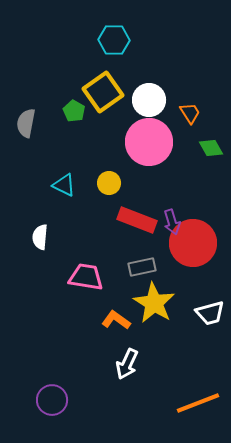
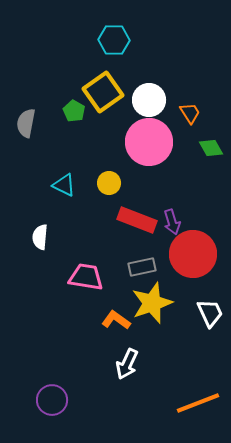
red circle: moved 11 px down
yellow star: moved 2 px left; rotated 21 degrees clockwise
white trapezoid: rotated 100 degrees counterclockwise
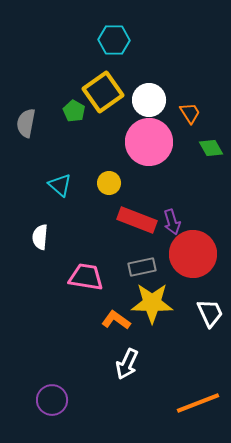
cyan triangle: moved 4 px left; rotated 15 degrees clockwise
yellow star: rotated 21 degrees clockwise
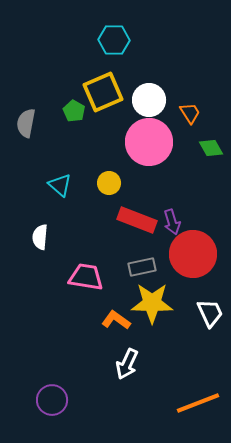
yellow square: rotated 12 degrees clockwise
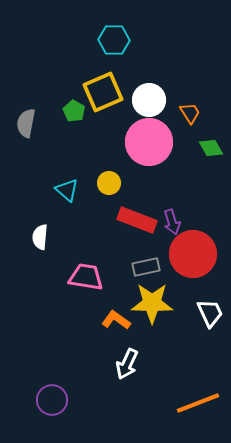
cyan triangle: moved 7 px right, 5 px down
gray rectangle: moved 4 px right
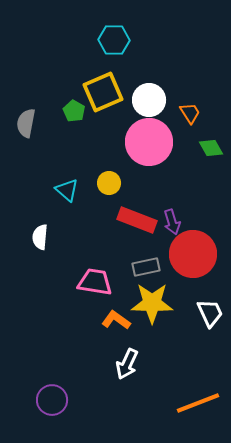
pink trapezoid: moved 9 px right, 5 px down
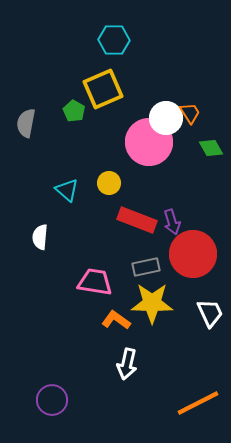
yellow square: moved 3 px up
white circle: moved 17 px right, 18 px down
white arrow: rotated 12 degrees counterclockwise
orange line: rotated 6 degrees counterclockwise
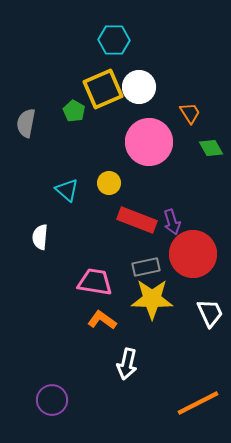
white circle: moved 27 px left, 31 px up
yellow star: moved 4 px up
orange L-shape: moved 14 px left
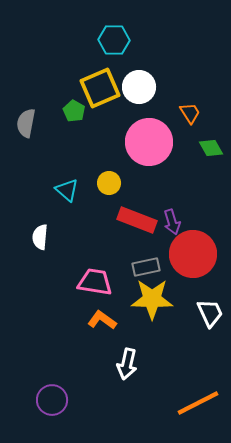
yellow square: moved 3 px left, 1 px up
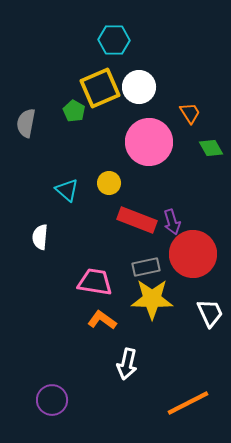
orange line: moved 10 px left
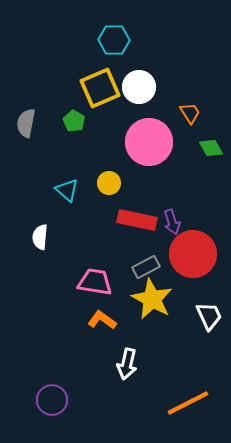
green pentagon: moved 10 px down
red rectangle: rotated 9 degrees counterclockwise
gray rectangle: rotated 16 degrees counterclockwise
yellow star: rotated 27 degrees clockwise
white trapezoid: moved 1 px left, 3 px down
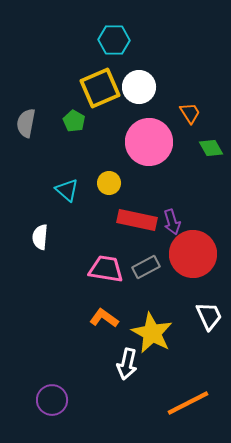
pink trapezoid: moved 11 px right, 13 px up
yellow star: moved 34 px down
orange L-shape: moved 2 px right, 2 px up
